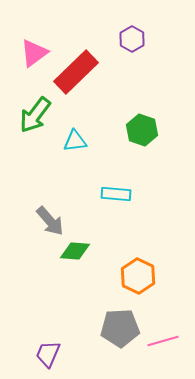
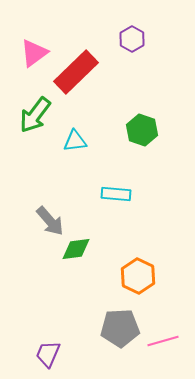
green diamond: moved 1 px right, 2 px up; rotated 12 degrees counterclockwise
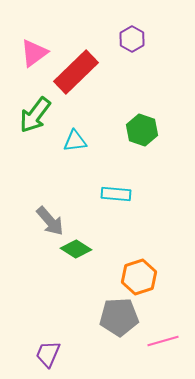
green diamond: rotated 40 degrees clockwise
orange hexagon: moved 1 px right, 1 px down; rotated 16 degrees clockwise
gray pentagon: moved 1 px left, 11 px up
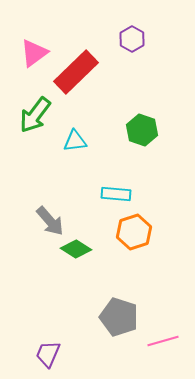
orange hexagon: moved 5 px left, 45 px up
gray pentagon: rotated 21 degrees clockwise
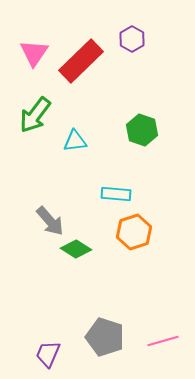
pink triangle: rotated 20 degrees counterclockwise
red rectangle: moved 5 px right, 11 px up
gray pentagon: moved 14 px left, 20 px down
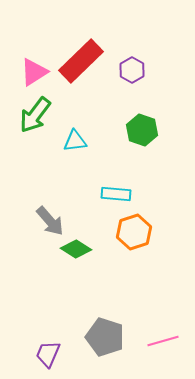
purple hexagon: moved 31 px down
pink triangle: moved 19 px down; rotated 24 degrees clockwise
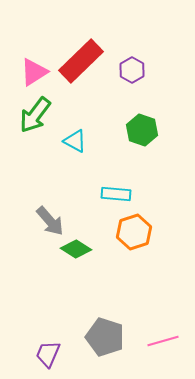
cyan triangle: rotated 35 degrees clockwise
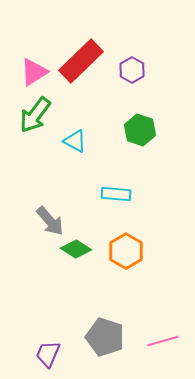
green hexagon: moved 2 px left
orange hexagon: moved 8 px left, 19 px down; rotated 12 degrees counterclockwise
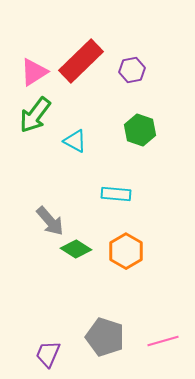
purple hexagon: rotated 20 degrees clockwise
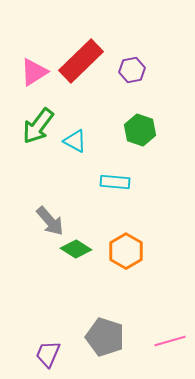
green arrow: moved 3 px right, 11 px down
cyan rectangle: moved 1 px left, 12 px up
pink line: moved 7 px right
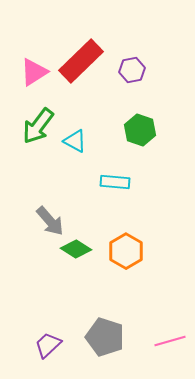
purple trapezoid: moved 9 px up; rotated 24 degrees clockwise
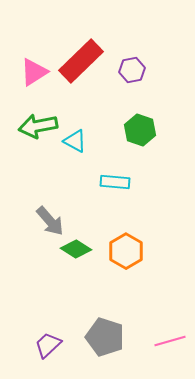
green arrow: rotated 42 degrees clockwise
